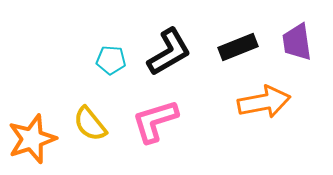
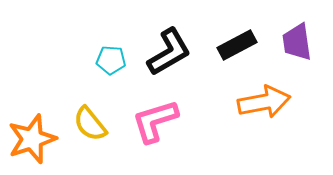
black rectangle: moved 1 px left, 2 px up; rotated 6 degrees counterclockwise
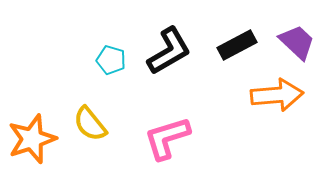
purple trapezoid: rotated 141 degrees clockwise
black L-shape: moved 1 px up
cyan pentagon: rotated 12 degrees clockwise
orange arrow: moved 13 px right, 7 px up; rotated 6 degrees clockwise
pink L-shape: moved 12 px right, 17 px down
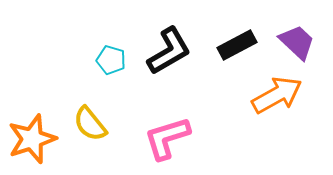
orange arrow: rotated 24 degrees counterclockwise
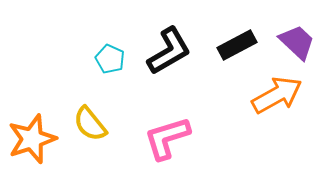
cyan pentagon: moved 1 px left, 1 px up; rotated 8 degrees clockwise
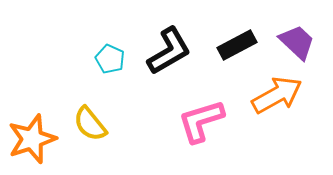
pink L-shape: moved 34 px right, 17 px up
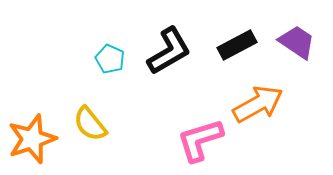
purple trapezoid: rotated 9 degrees counterclockwise
orange arrow: moved 19 px left, 9 px down
pink L-shape: moved 1 px left, 19 px down
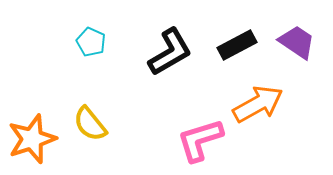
black L-shape: moved 1 px right, 1 px down
cyan pentagon: moved 19 px left, 17 px up
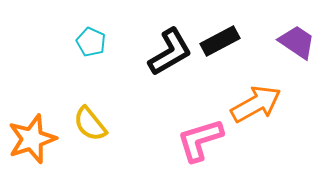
black rectangle: moved 17 px left, 4 px up
orange arrow: moved 2 px left
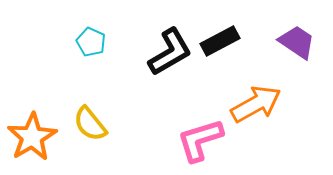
orange star: moved 2 px up; rotated 12 degrees counterclockwise
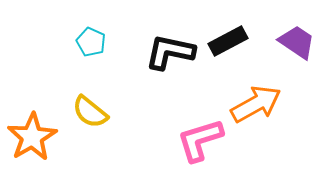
black rectangle: moved 8 px right
black L-shape: rotated 138 degrees counterclockwise
yellow semicircle: moved 12 px up; rotated 12 degrees counterclockwise
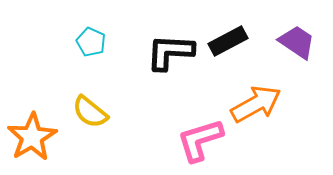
black L-shape: rotated 9 degrees counterclockwise
